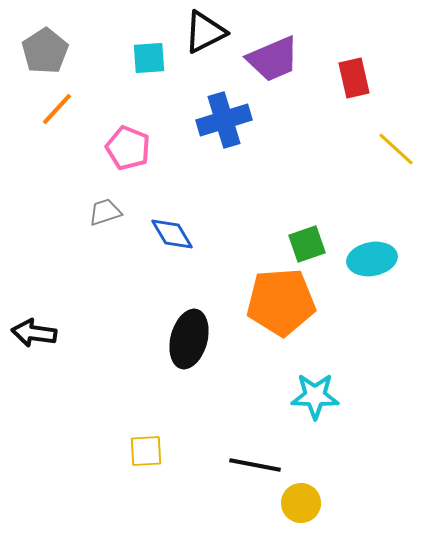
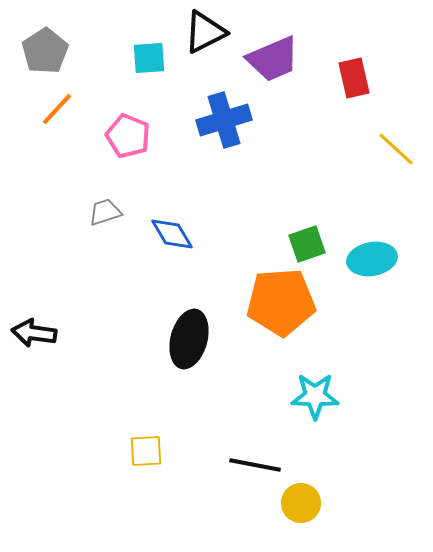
pink pentagon: moved 12 px up
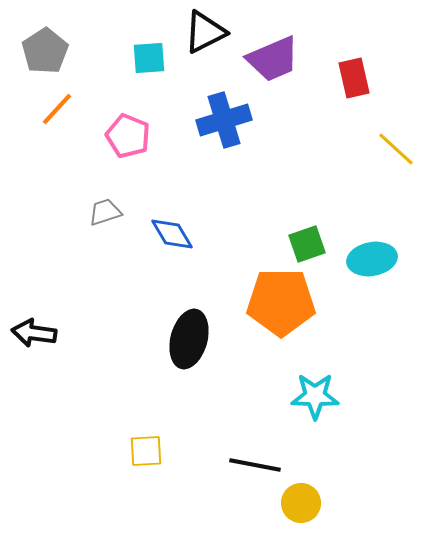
orange pentagon: rotated 4 degrees clockwise
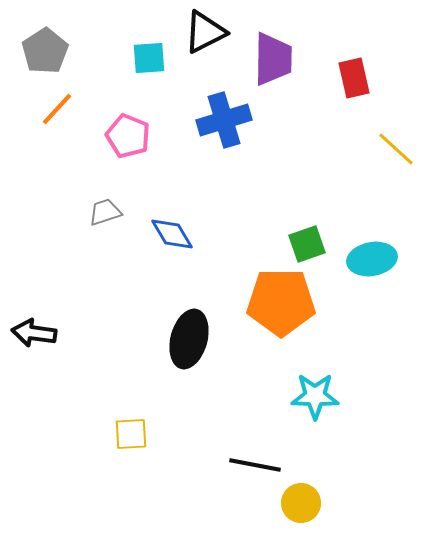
purple trapezoid: rotated 66 degrees counterclockwise
yellow square: moved 15 px left, 17 px up
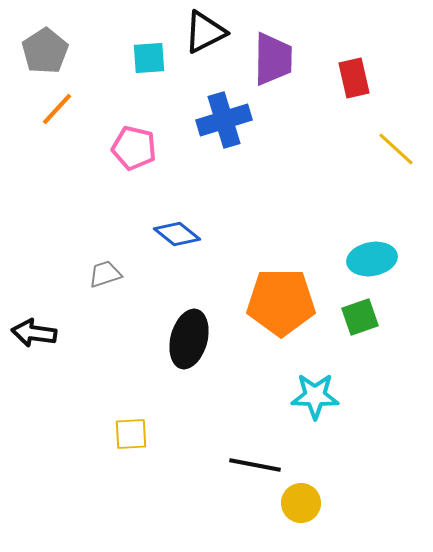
pink pentagon: moved 6 px right, 12 px down; rotated 9 degrees counterclockwise
gray trapezoid: moved 62 px down
blue diamond: moved 5 px right; rotated 21 degrees counterclockwise
green square: moved 53 px right, 73 px down
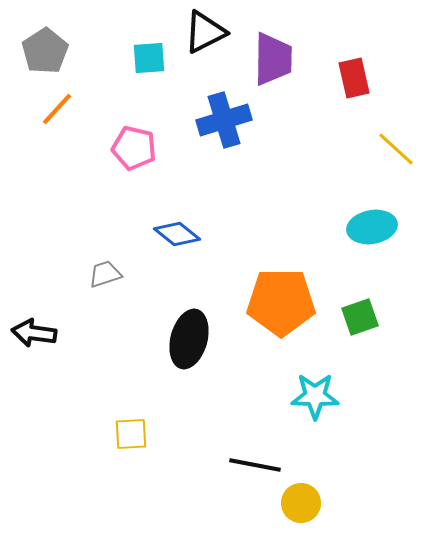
cyan ellipse: moved 32 px up
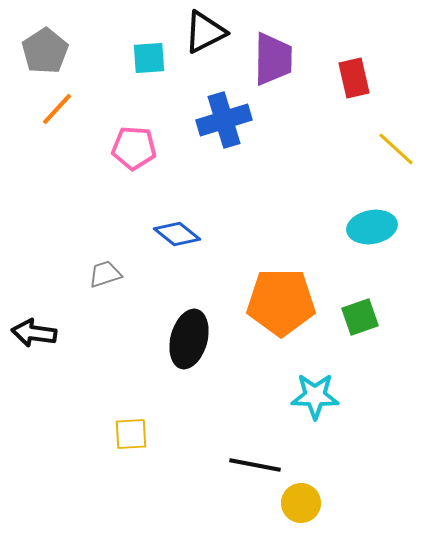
pink pentagon: rotated 9 degrees counterclockwise
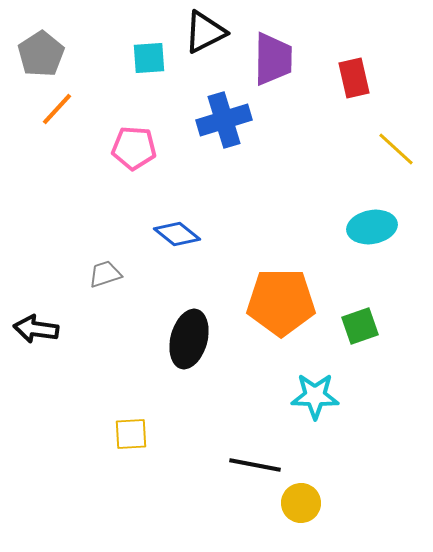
gray pentagon: moved 4 px left, 3 px down
green square: moved 9 px down
black arrow: moved 2 px right, 4 px up
